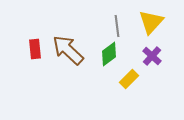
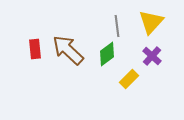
green diamond: moved 2 px left
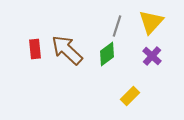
gray line: rotated 25 degrees clockwise
brown arrow: moved 1 px left
yellow rectangle: moved 1 px right, 17 px down
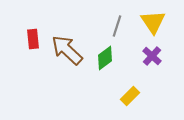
yellow triangle: moved 2 px right; rotated 16 degrees counterclockwise
red rectangle: moved 2 px left, 10 px up
green diamond: moved 2 px left, 4 px down
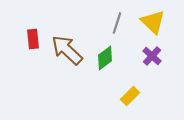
yellow triangle: rotated 12 degrees counterclockwise
gray line: moved 3 px up
